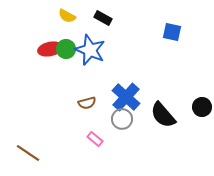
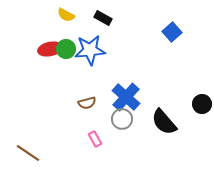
yellow semicircle: moved 1 px left, 1 px up
blue square: rotated 36 degrees clockwise
blue star: rotated 28 degrees counterclockwise
black circle: moved 3 px up
black semicircle: moved 1 px right, 7 px down
pink rectangle: rotated 21 degrees clockwise
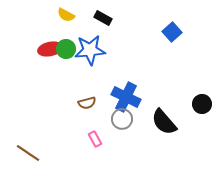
blue cross: rotated 16 degrees counterclockwise
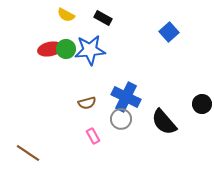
blue square: moved 3 px left
gray circle: moved 1 px left
pink rectangle: moved 2 px left, 3 px up
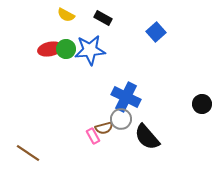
blue square: moved 13 px left
brown semicircle: moved 17 px right, 25 px down
black semicircle: moved 17 px left, 15 px down
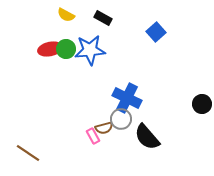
blue cross: moved 1 px right, 1 px down
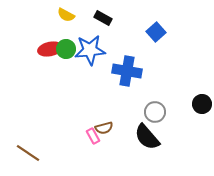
blue cross: moved 27 px up; rotated 16 degrees counterclockwise
gray circle: moved 34 px right, 7 px up
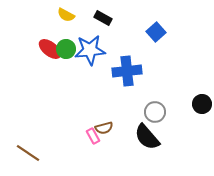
red ellipse: rotated 50 degrees clockwise
blue cross: rotated 16 degrees counterclockwise
